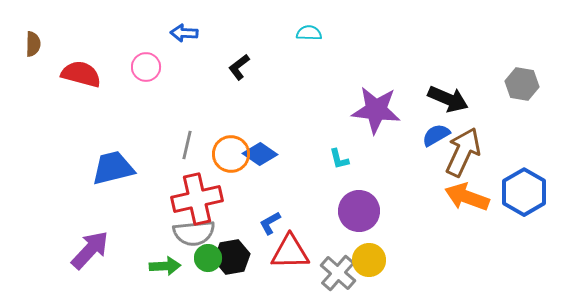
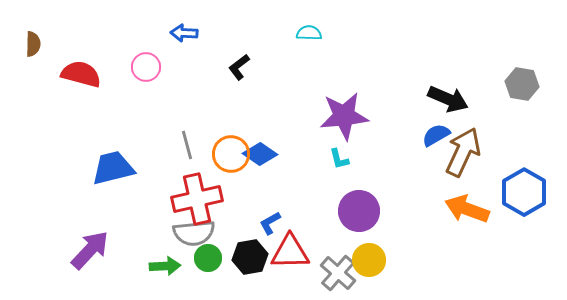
purple star: moved 32 px left, 6 px down; rotated 12 degrees counterclockwise
gray line: rotated 28 degrees counterclockwise
orange arrow: moved 12 px down
black hexagon: moved 18 px right
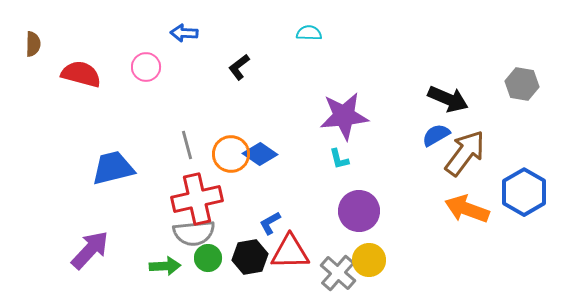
brown arrow: moved 2 px right, 1 px down; rotated 12 degrees clockwise
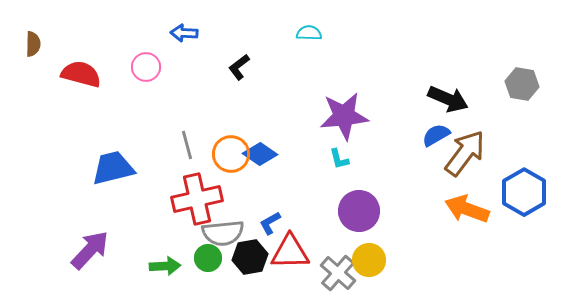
gray semicircle: moved 29 px right
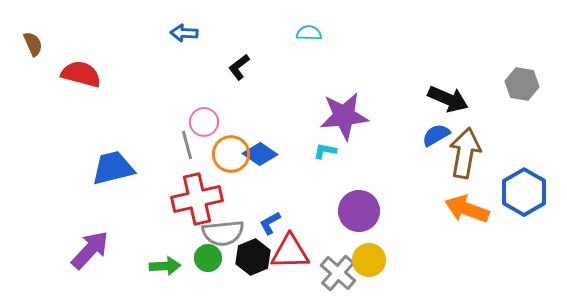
brown semicircle: rotated 25 degrees counterclockwise
pink circle: moved 58 px right, 55 px down
brown arrow: rotated 27 degrees counterclockwise
cyan L-shape: moved 14 px left, 8 px up; rotated 115 degrees clockwise
black hexagon: moved 3 px right; rotated 12 degrees counterclockwise
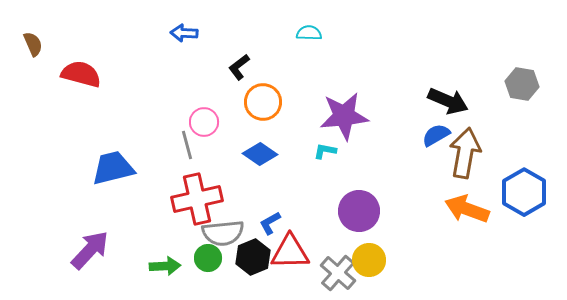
black arrow: moved 2 px down
orange circle: moved 32 px right, 52 px up
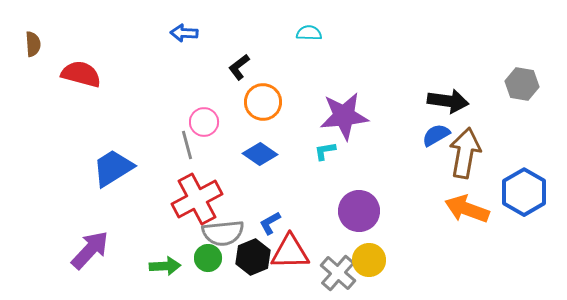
brown semicircle: rotated 20 degrees clockwise
black arrow: rotated 15 degrees counterclockwise
cyan L-shape: rotated 20 degrees counterclockwise
blue trapezoid: rotated 18 degrees counterclockwise
red cross: rotated 15 degrees counterclockwise
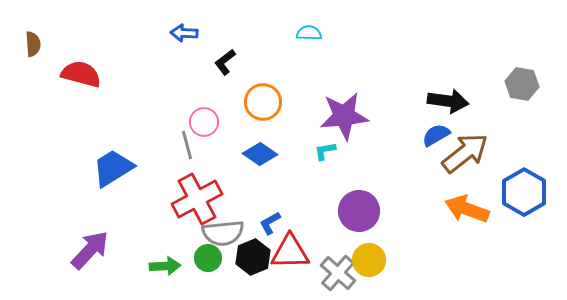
black L-shape: moved 14 px left, 5 px up
brown arrow: rotated 42 degrees clockwise
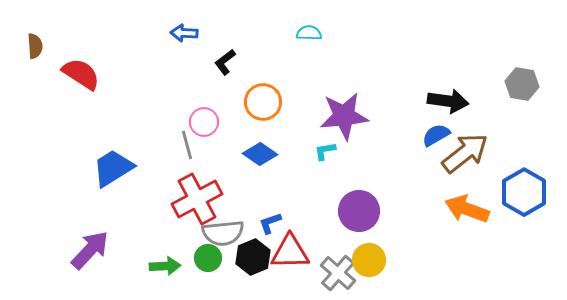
brown semicircle: moved 2 px right, 2 px down
red semicircle: rotated 18 degrees clockwise
blue L-shape: rotated 10 degrees clockwise
